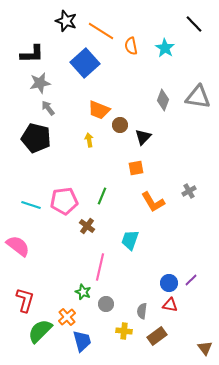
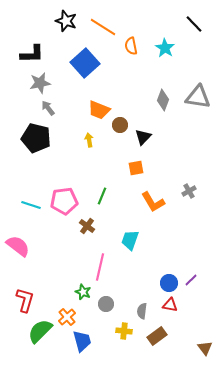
orange line: moved 2 px right, 4 px up
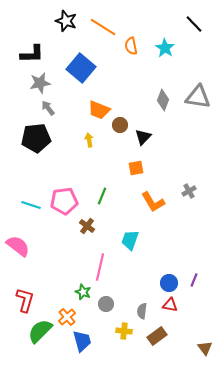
blue square: moved 4 px left, 5 px down; rotated 8 degrees counterclockwise
black pentagon: rotated 20 degrees counterclockwise
purple line: moved 3 px right; rotated 24 degrees counterclockwise
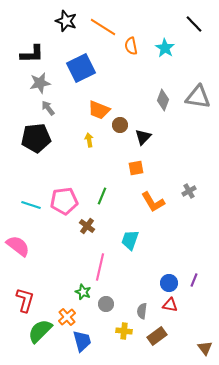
blue square: rotated 24 degrees clockwise
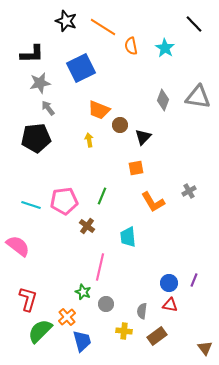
cyan trapezoid: moved 2 px left, 3 px up; rotated 25 degrees counterclockwise
red L-shape: moved 3 px right, 1 px up
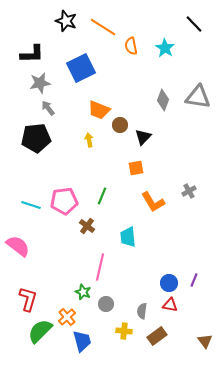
brown triangle: moved 7 px up
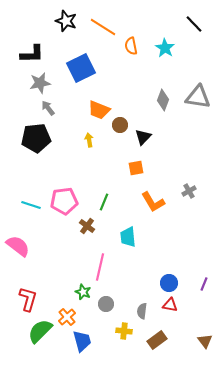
green line: moved 2 px right, 6 px down
purple line: moved 10 px right, 4 px down
brown rectangle: moved 4 px down
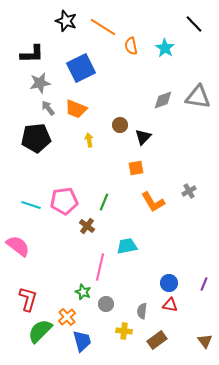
gray diamond: rotated 50 degrees clockwise
orange trapezoid: moved 23 px left, 1 px up
cyan trapezoid: moved 1 px left, 9 px down; rotated 85 degrees clockwise
